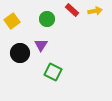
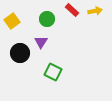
purple triangle: moved 3 px up
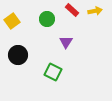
purple triangle: moved 25 px right
black circle: moved 2 px left, 2 px down
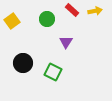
black circle: moved 5 px right, 8 px down
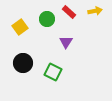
red rectangle: moved 3 px left, 2 px down
yellow square: moved 8 px right, 6 px down
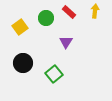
yellow arrow: rotated 72 degrees counterclockwise
green circle: moved 1 px left, 1 px up
green square: moved 1 px right, 2 px down; rotated 24 degrees clockwise
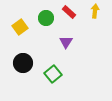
green square: moved 1 px left
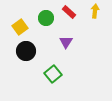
black circle: moved 3 px right, 12 px up
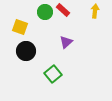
red rectangle: moved 6 px left, 2 px up
green circle: moved 1 px left, 6 px up
yellow square: rotated 35 degrees counterclockwise
purple triangle: rotated 16 degrees clockwise
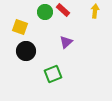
green square: rotated 18 degrees clockwise
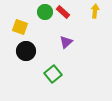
red rectangle: moved 2 px down
green square: rotated 18 degrees counterclockwise
